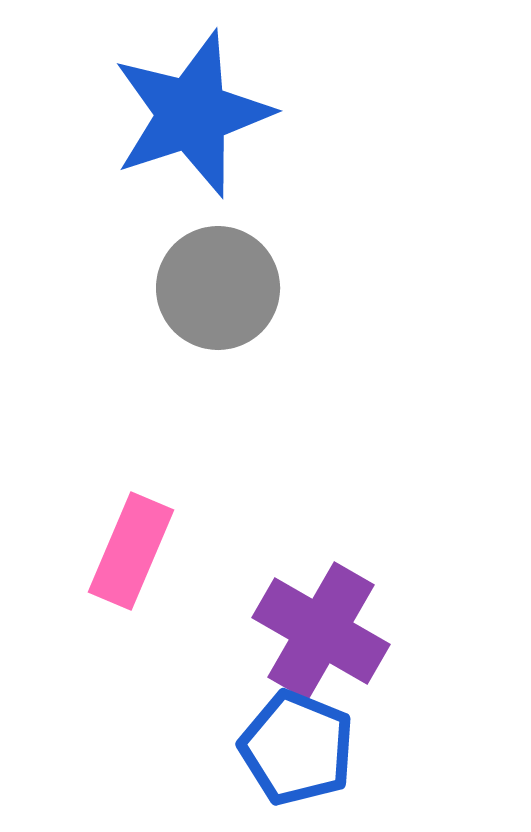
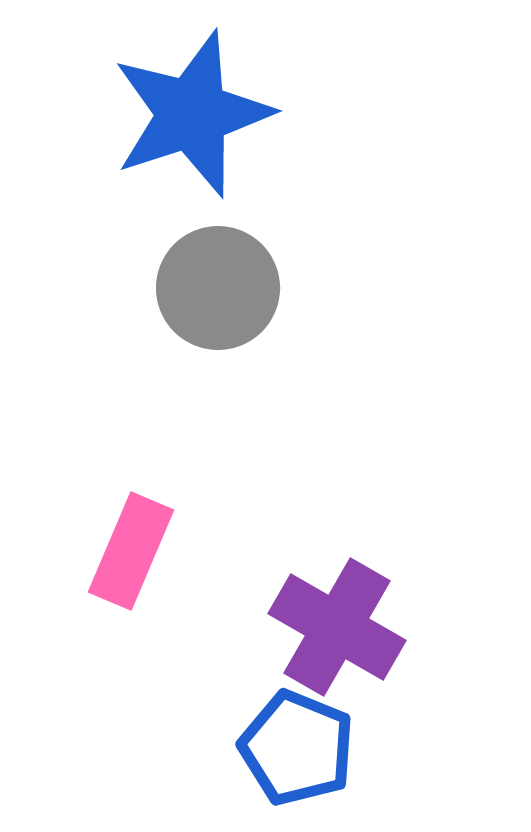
purple cross: moved 16 px right, 4 px up
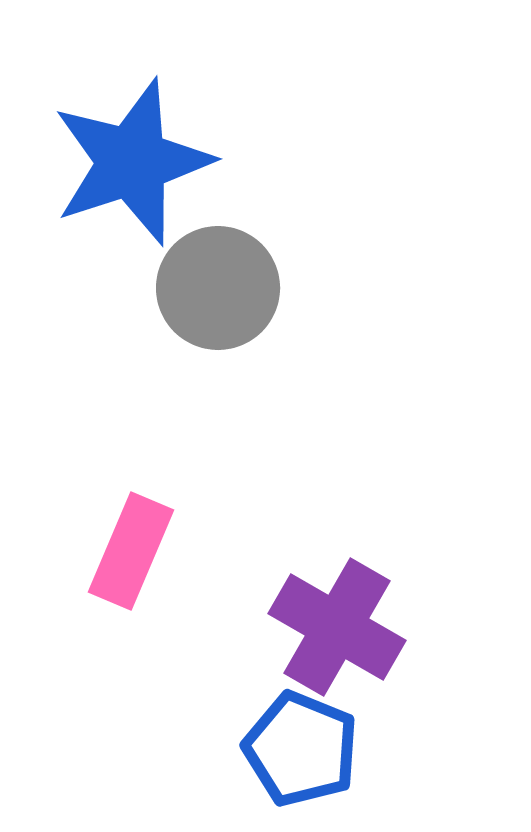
blue star: moved 60 px left, 48 px down
blue pentagon: moved 4 px right, 1 px down
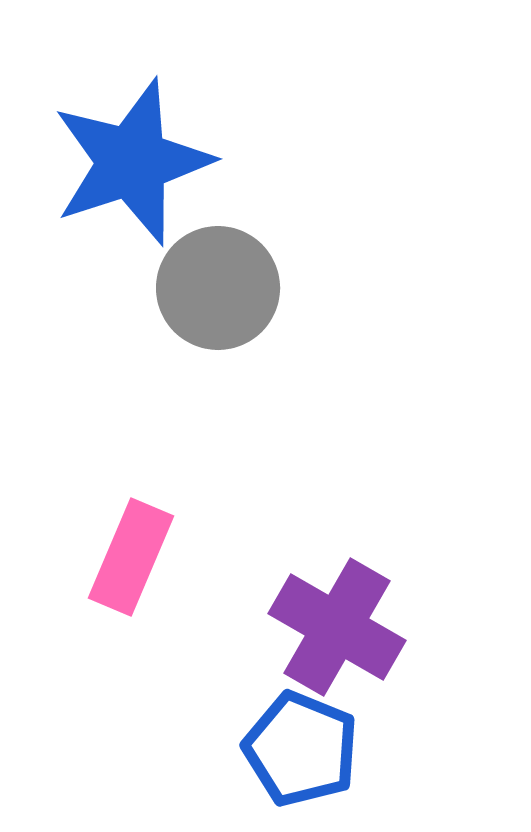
pink rectangle: moved 6 px down
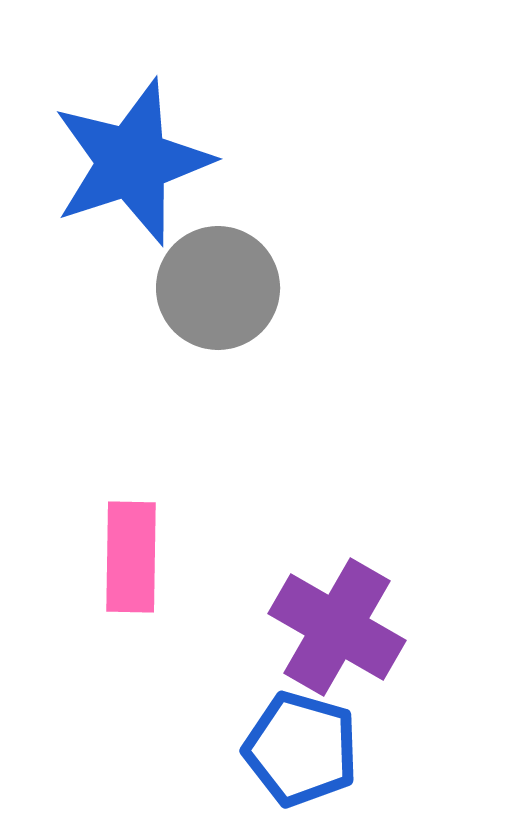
pink rectangle: rotated 22 degrees counterclockwise
blue pentagon: rotated 6 degrees counterclockwise
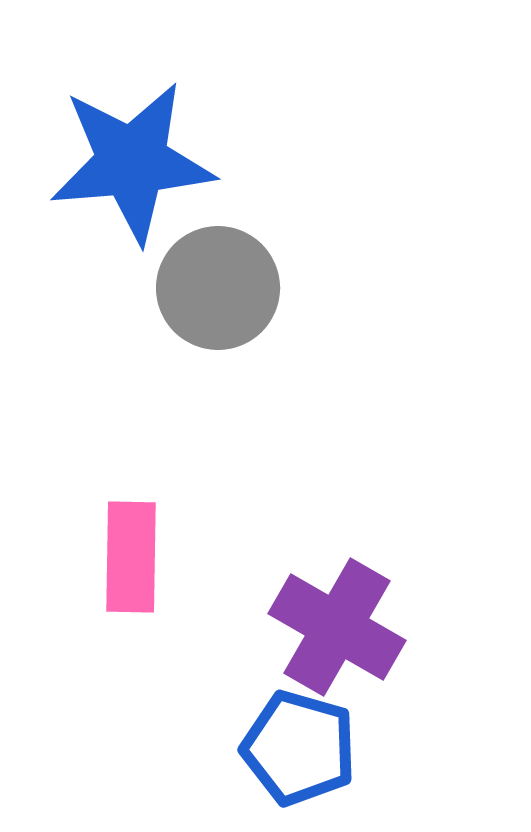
blue star: rotated 13 degrees clockwise
blue pentagon: moved 2 px left, 1 px up
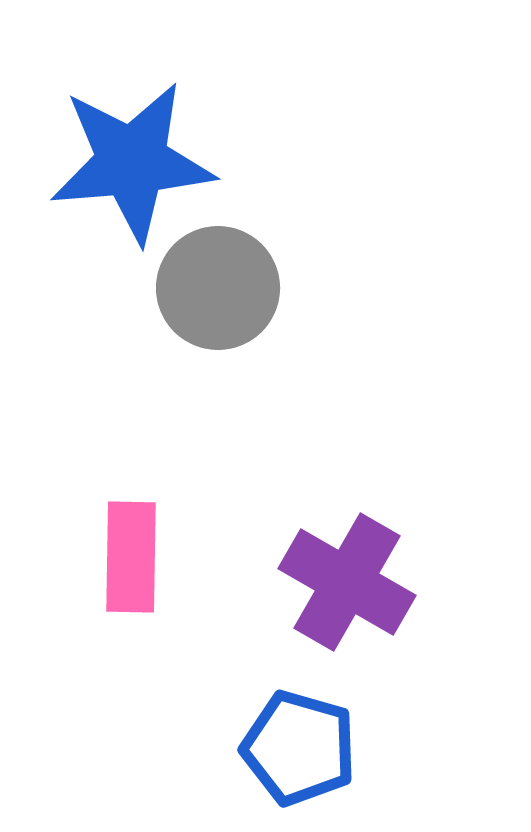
purple cross: moved 10 px right, 45 px up
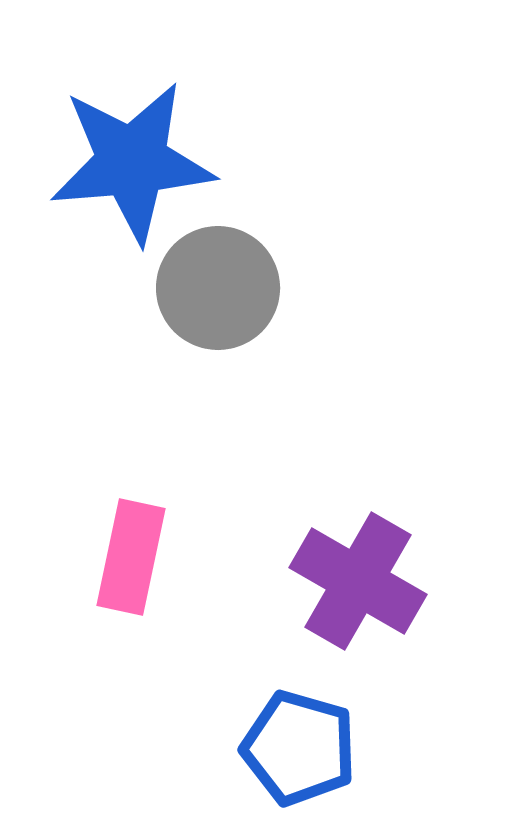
pink rectangle: rotated 11 degrees clockwise
purple cross: moved 11 px right, 1 px up
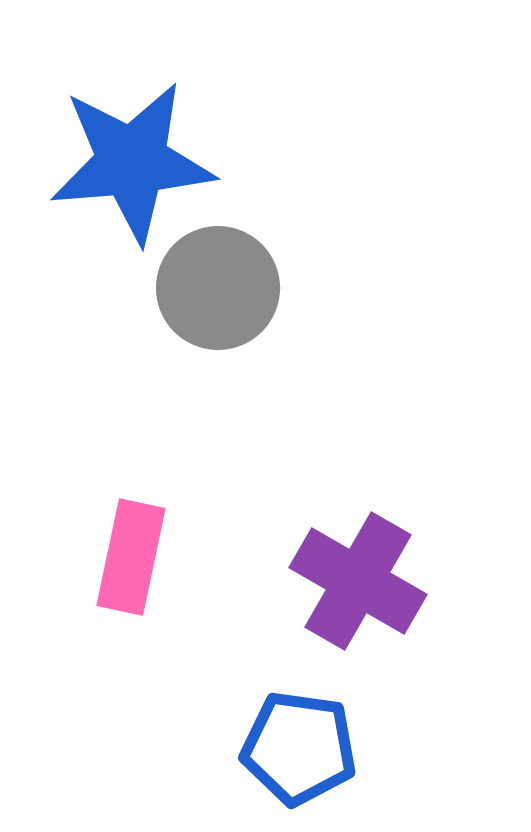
blue pentagon: rotated 8 degrees counterclockwise
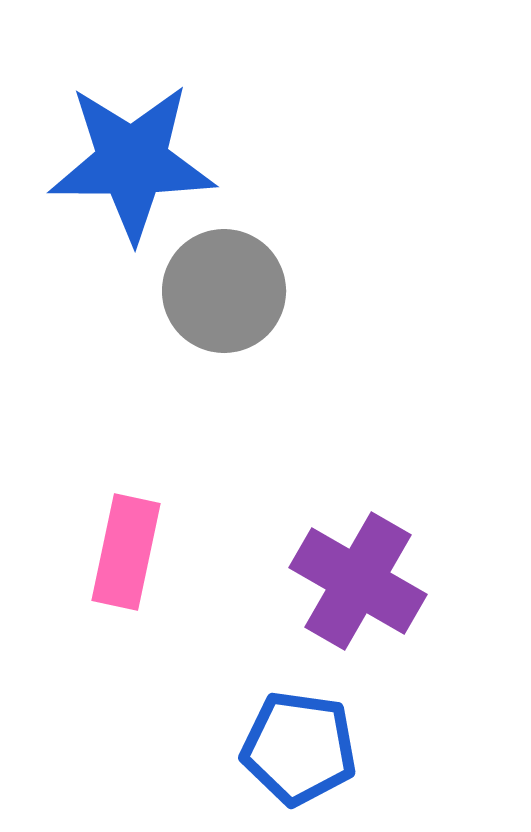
blue star: rotated 5 degrees clockwise
gray circle: moved 6 px right, 3 px down
pink rectangle: moved 5 px left, 5 px up
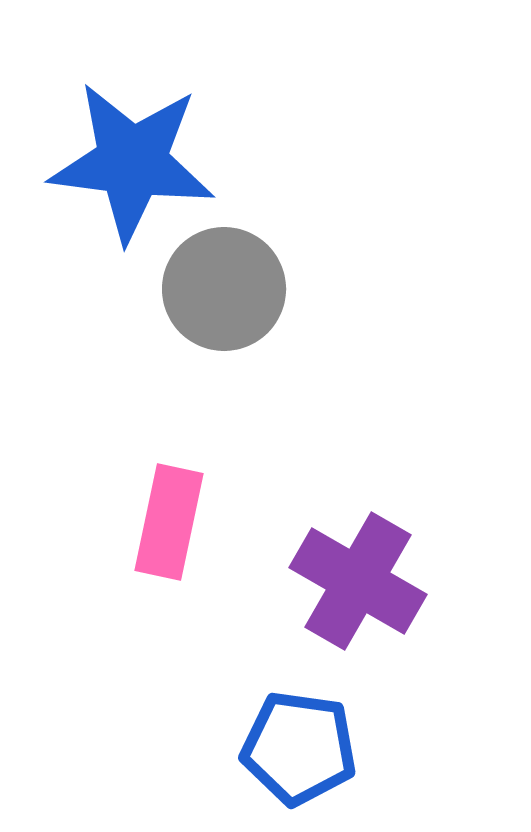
blue star: rotated 7 degrees clockwise
gray circle: moved 2 px up
pink rectangle: moved 43 px right, 30 px up
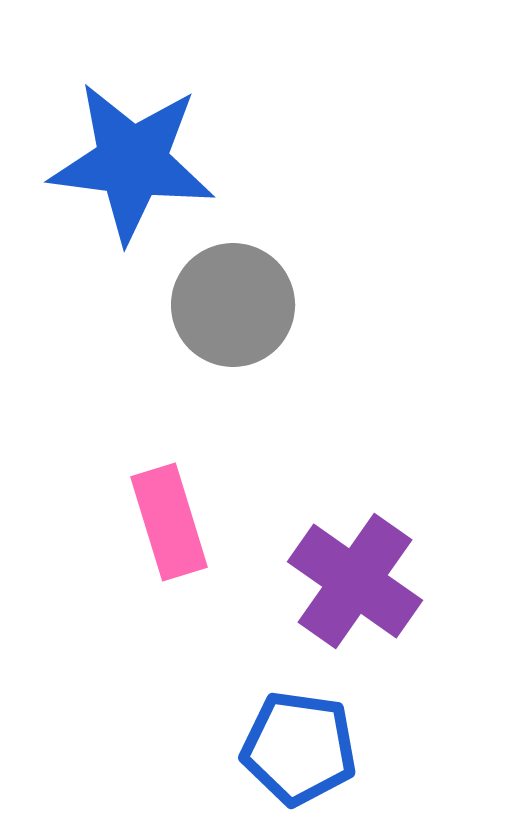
gray circle: moved 9 px right, 16 px down
pink rectangle: rotated 29 degrees counterclockwise
purple cross: moved 3 px left; rotated 5 degrees clockwise
